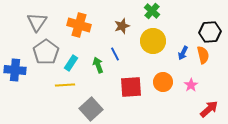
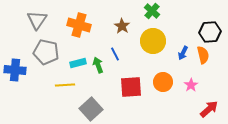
gray triangle: moved 2 px up
brown star: rotated 21 degrees counterclockwise
gray pentagon: rotated 25 degrees counterclockwise
cyan rectangle: moved 7 px right; rotated 42 degrees clockwise
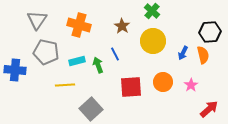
cyan rectangle: moved 1 px left, 2 px up
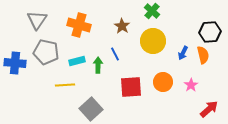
green arrow: rotated 21 degrees clockwise
blue cross: moved 7 px up
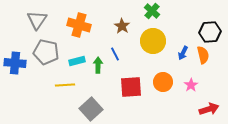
red arrow: rotated 24 degrees clockwise
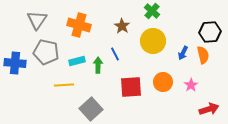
yellow line: moved 1 px left
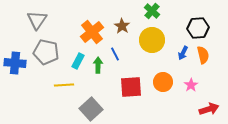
orange cross: moved 13 px right, 7 px down; rotated 35 degrees clockwise
black hexagon: moved 12 px left, 4 px up
yellow circle: moved 1 px left, 1 px up
cyan rectangle: moved 1 px right; rotated 49 degrees counterclockwise
